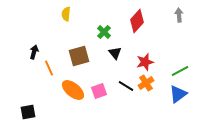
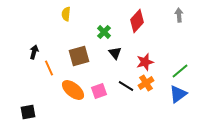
green line: rotated 12 degrees counterclockwise
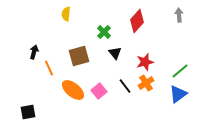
black line: moved 1 px left; rotated 21 degrees clockwise
pink square: rotated 21 degrees counterclockwise
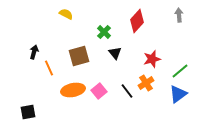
yellow semicircle: rotated 112 degrees clockwise
red star: moved 7 px right, 3 px up
black line: moved 2 px right, 5 px down
orange ellipse: rotated 50 degrees counterclockwise
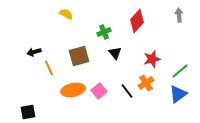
green cross: rotated 24 degrees clockwise
black arrow: rotated 120 degrees counterclockwise
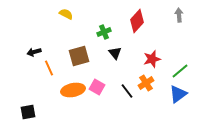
pink square: moved 2 px left, 4 px up; rotated 21 degrees counterclockwise
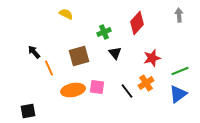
red diamond: moved 2 px down
black arrow: rotated 64 degrees clockwise
red star: moved 1 px up
green line: rotated 18 degrees clockwise
pink square: rotated 21 degrees counterclockwise
black square: moved 1 px up
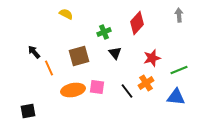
green line: moved 1 px left, 1 px up
blue triangle: moved 2 px left, 3 px down; rotated 42 degrees clockwise
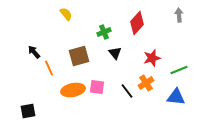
yellow semicircle: rotated 24 degrees clockwise
